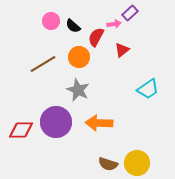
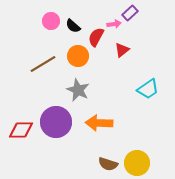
orange circle: moved 1 px left, 1 px up
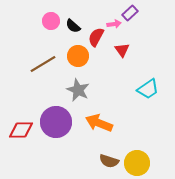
red triangle: rotated 28 degrees counterclockwise
orange arrow: rotated 20 degrees clockwise
brown semicircle: moved 1 px right, 3 px up
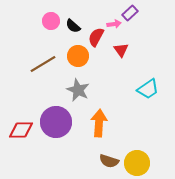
red triangle: moved 1 px left
orange arrow: rotated 72 degrees clockwise
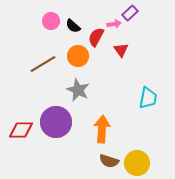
cyan trapezoid: moved 9 px down; rotated 45 degrees counterclockwise
orange arrow: moved 3 px right, 6 px down
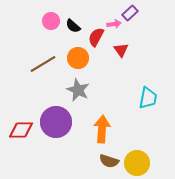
orange circle: moved 2 px down
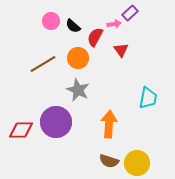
red semicircle: moved 1 px left
orange arrow: moved 7 px right, 5 px up
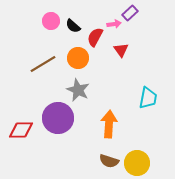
purple circle: moved 2 px right, 4 px up
